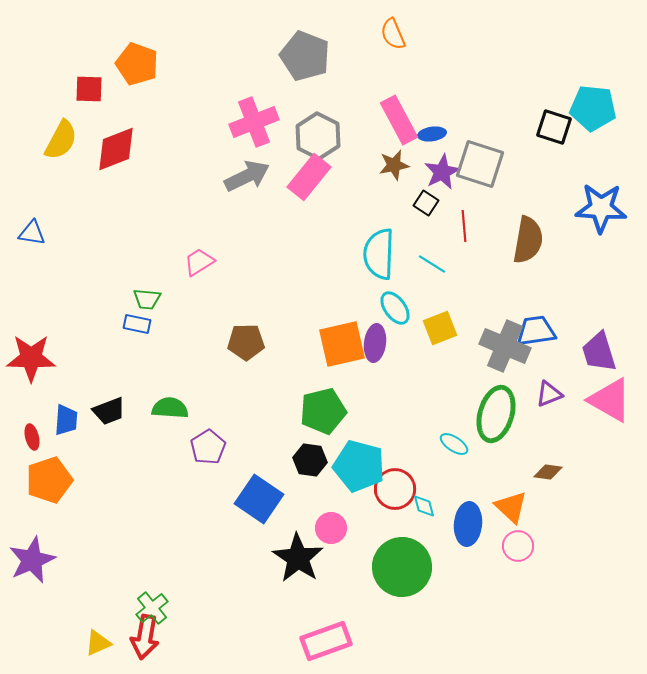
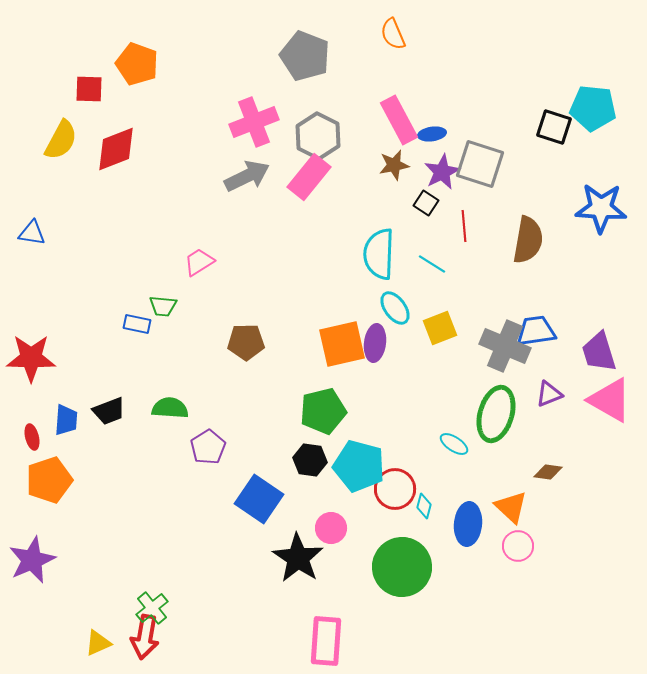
green trapezoid at (147, 299): moved 16 px right, 7 px down
cyan diamond at (424, 506): rotated 30 degrees clockwise
pink rectangle at (326, 641): rotated 66 degrees counterclockwise
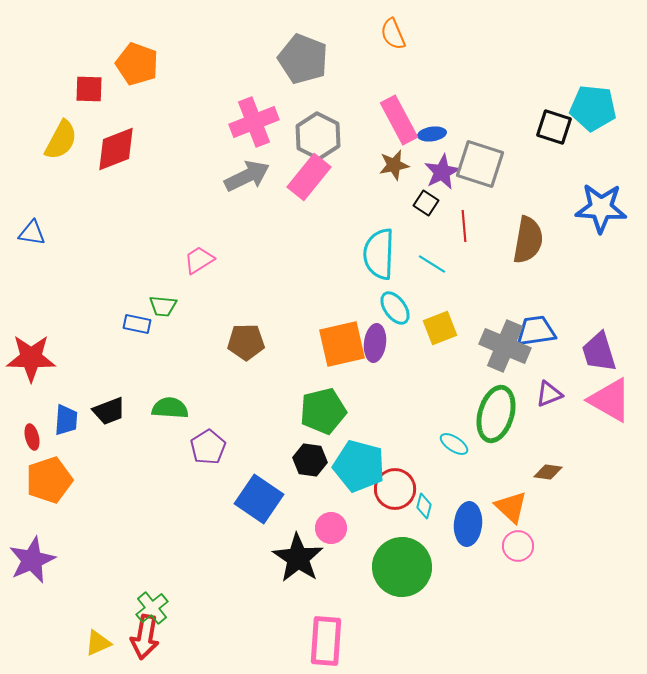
gray pentagon at (305, 56): moved 2 px left, 3 px down
pink trapezoid at (199, 262): moved 2 px up
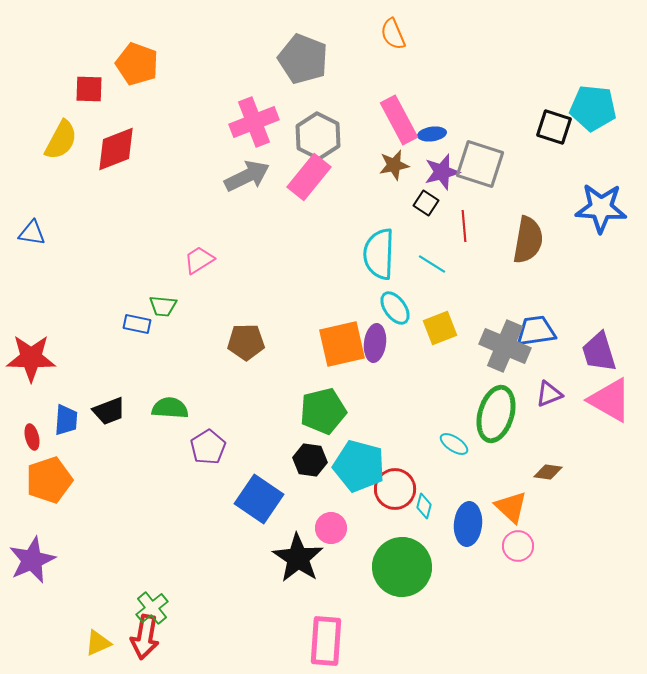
purple star at (442, 172): rotated 12 degrees clockwise
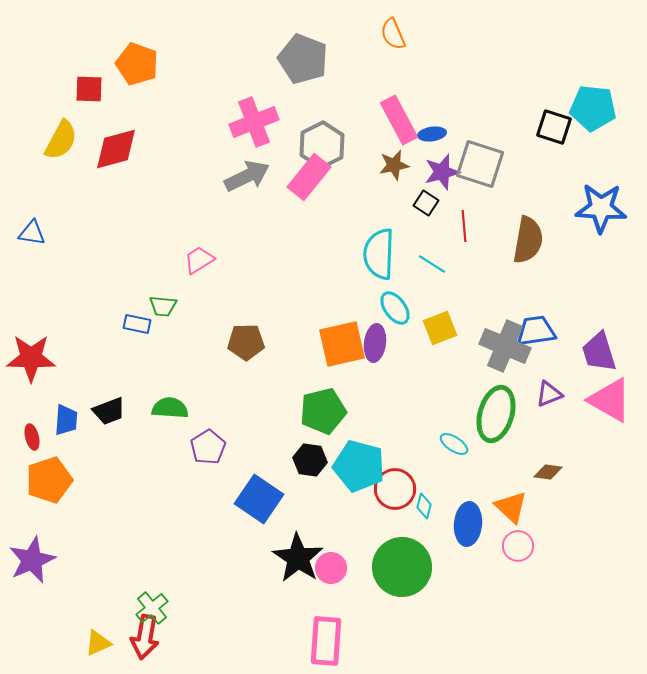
gray hexagon at (318, 136): moved 4 px right, 9 px down; rotated 6 degrees clockwise
red diamond at (116, 149): rotated 6 degrees clockwise
pink circle at (331, 528): moved 40 px down
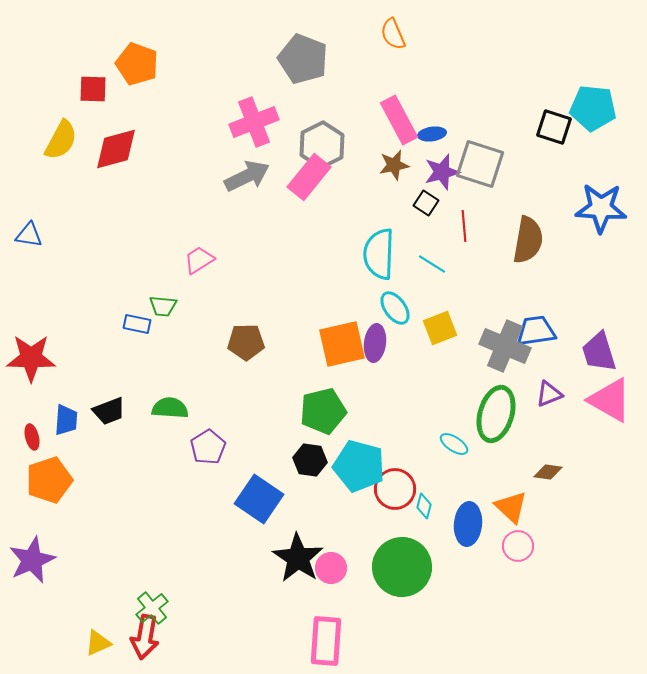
red square at (89, 89): moved 4 px right
blue triangle at (32, 233): moved 3 px left, 2 px down
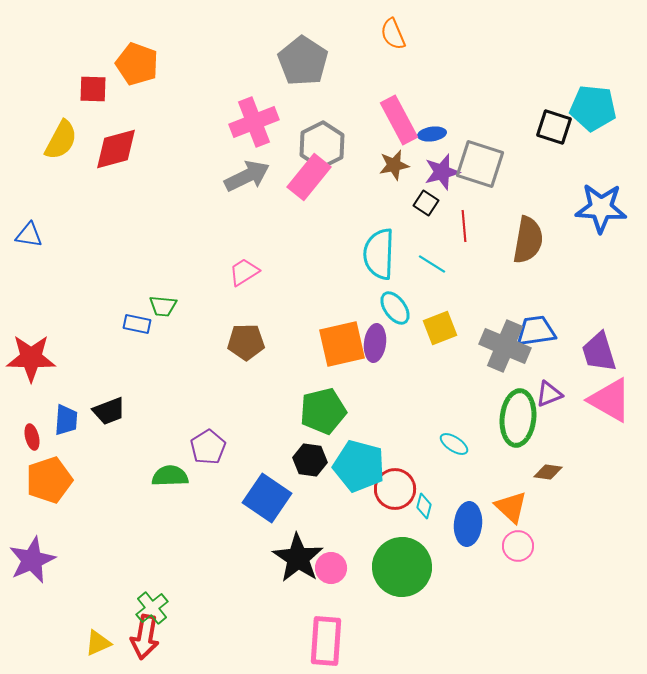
gray pentagon at (303, 59): moved 2 px down; rotated 12 degrees clockwise
pink trapezoid at (199, 260): moved 45 px right, 12 px down
green semicircle at (170, 408): moved 68 px down; rotated 6 degrees counterclockwise
green ellipse at (496, 414): moved 22 px right, 4 px down; rotated 10 degrees counterclockwise
blue square at (259, 499): moved 8 px right, 1 px up
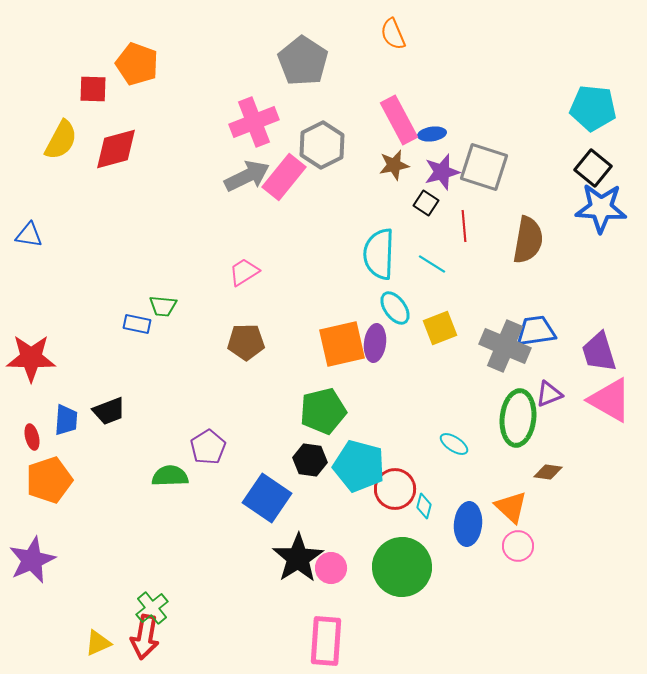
black square at (554, 127): moved 39 px right, 41 px down; rotated 21 degrees clockwise
gray square at (480, 164): moved 4 px right, 3 px down
pink rectangle at (309, 177): moved 25 px left
black star at (298, 558): rotated 6 degrees clockwise
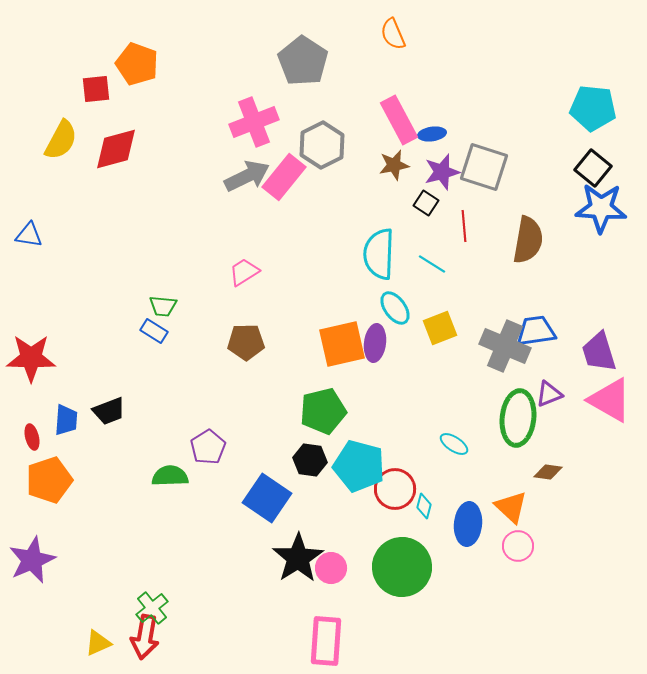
red square at (93, 89): moved 3 px right; rotated 8 degrees counterclockwise
blue rectangle at (137, 324): moved 17 px right, 7 px down; rotated 20 degrees clockwise
